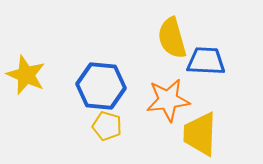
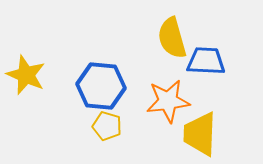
orange star: moved 1 px down
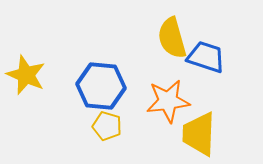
blue trapezoid: moved 4 px up; rotated 15 degrees clockwise
yellow trapezoid: moved 1 px left
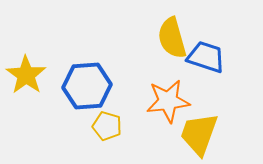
yellow star: rotated 12 degrees clockwise
blue hexagon: moved 14 px left; rotated 9 degrees counterclockwise
yellow trapezoid: rotated 18 degrees clockwise
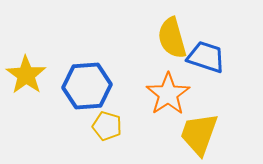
orange star: moved 7 px up; rotated 27 degrees counterclockwise
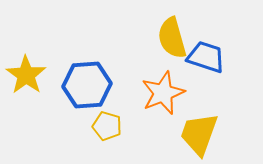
blue hexagon: moved 1 px up
orange star: moved 5 px left, 1 px up; rotated 12 degrees clockwise
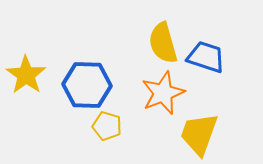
yellow semicircle: moved 9 px left, 5 px down
blue hexagon: rotated 6 degrees clockwise
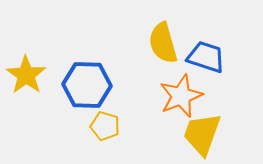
orange star: moved 18 px right, 3 px down
yellow pentagon: moved 2 px left
yellow trapezoid: moved 3 px right
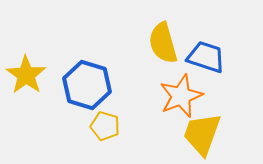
blue hexagon: rotated 15 degrees clockwise
